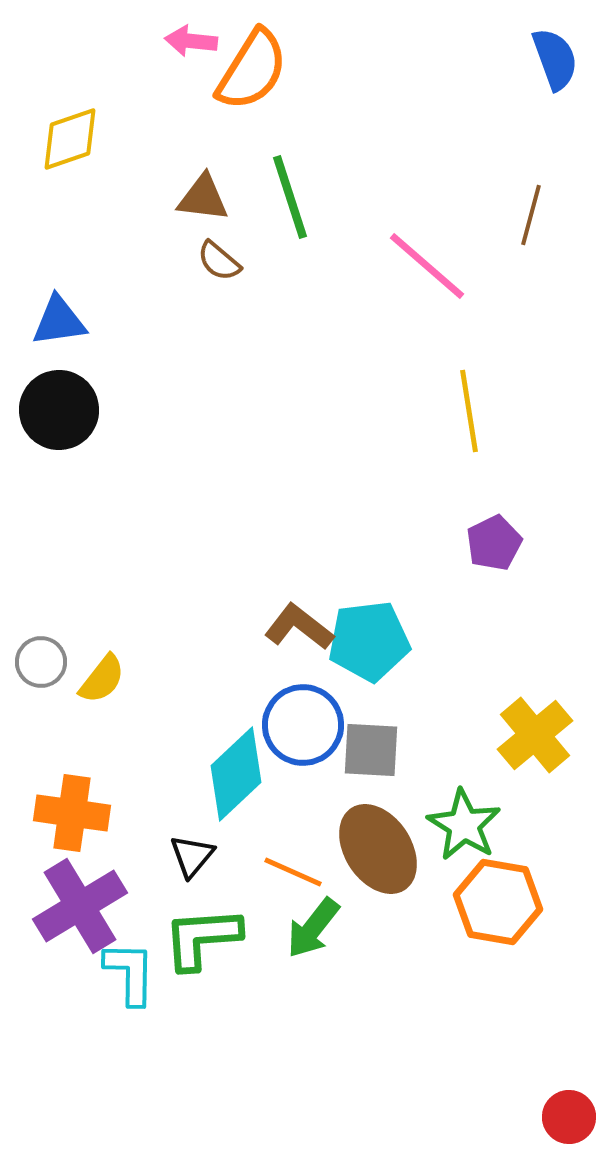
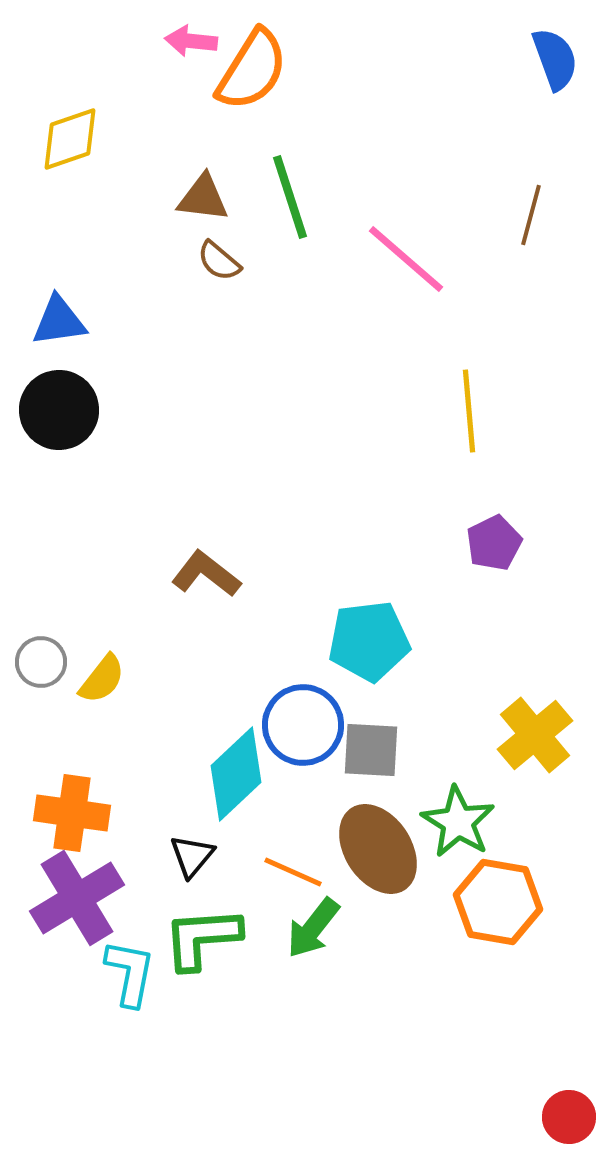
pink line: moved 21 px left, 7 px up
yellow line: rotated 4 degrees clockwise
brown L-shape: moved 93 px left, 53 px up
green star: moved 6 px left, 3 px up
purple cross: moved 3 px left, 8 px up
cyan L-shape: rotated 10 degrees clockwise
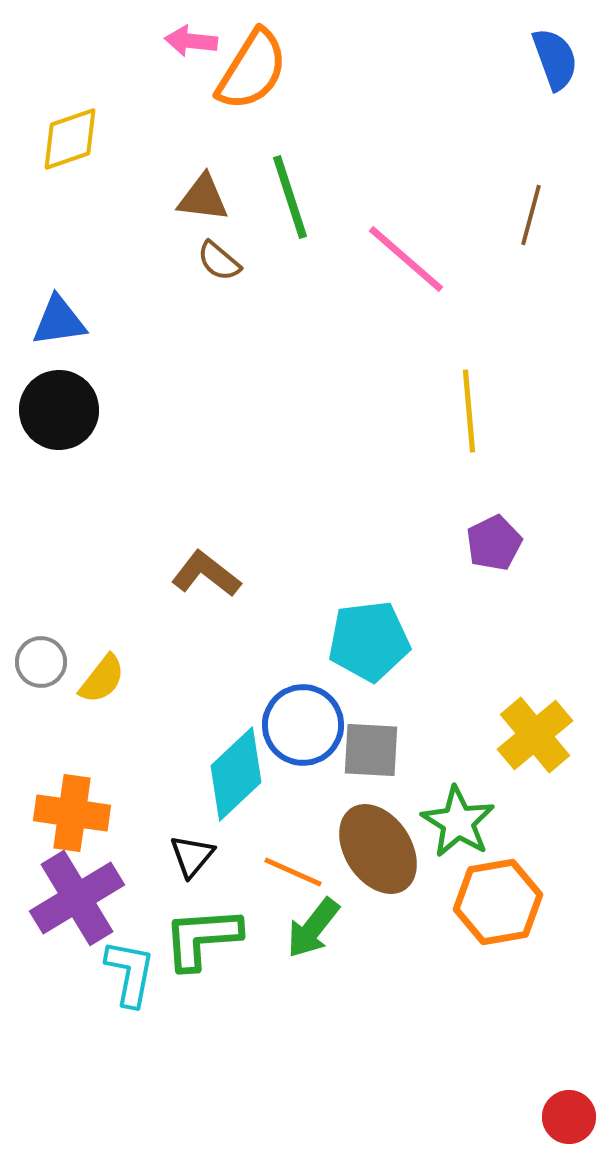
orange hexagon: rotated 20 degrees counterclockwise
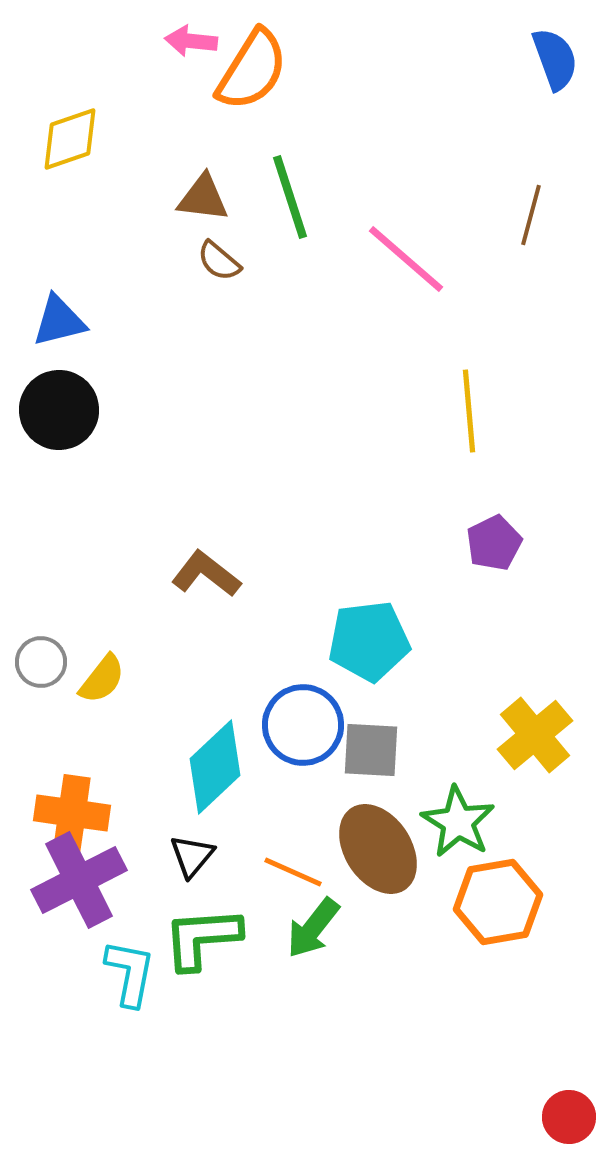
blue triangle: rotated 6 degrees counterclockwise
cyan diamond: moved 21 px left, 7 px up
purple cross: moved 2 px right, 18 px up; rotated 4 degrees clockwise
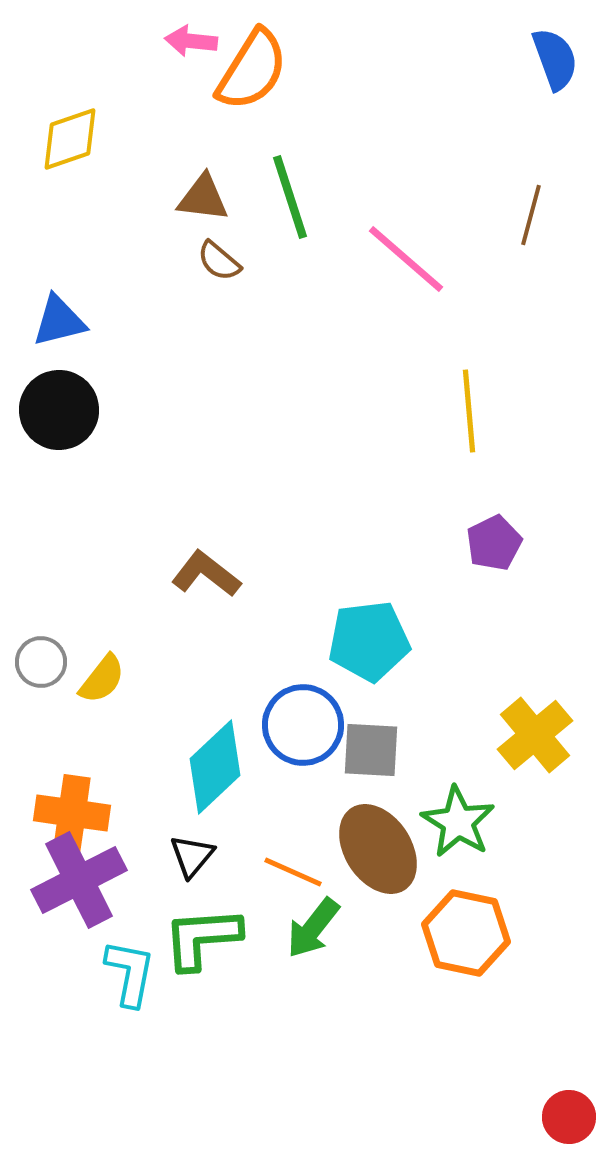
orange hexagon: moved 32 px left, 31 px down; rotated 22 degrees clockwise
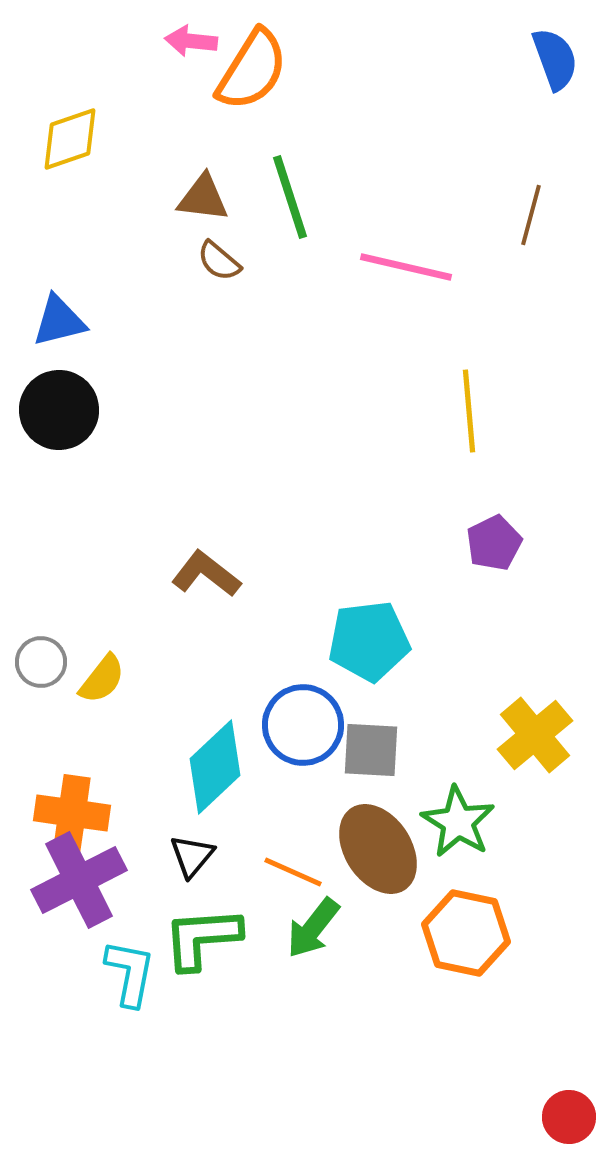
pink line: moved 8 px down; rotated 28 degrees counterclockwise
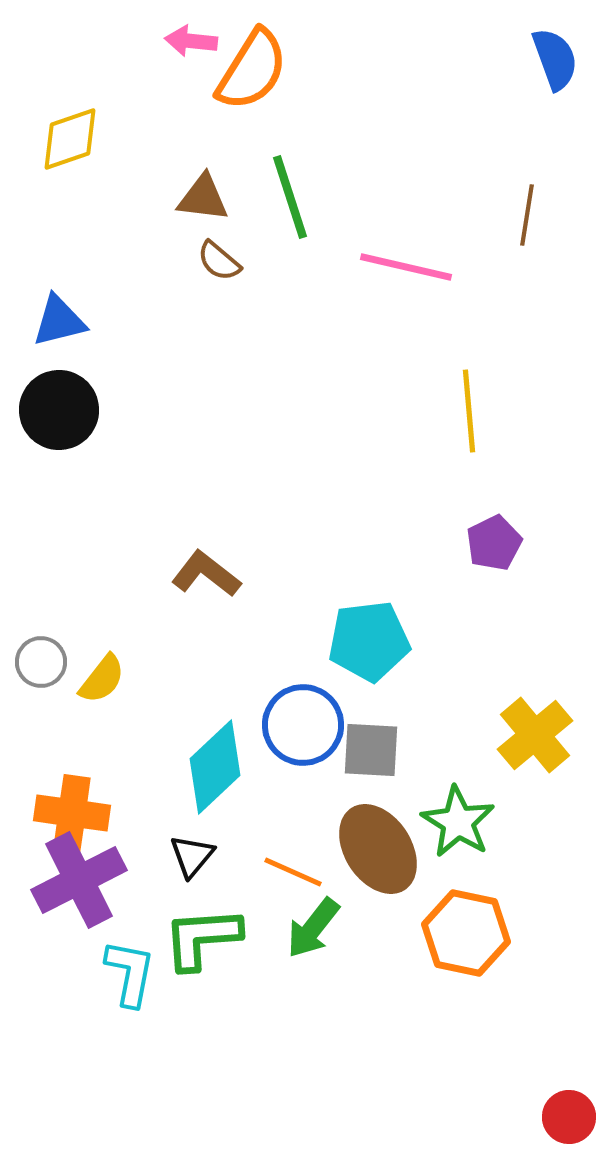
brown line: moved 4 px left; rotated 6 degrees counterclockwise
